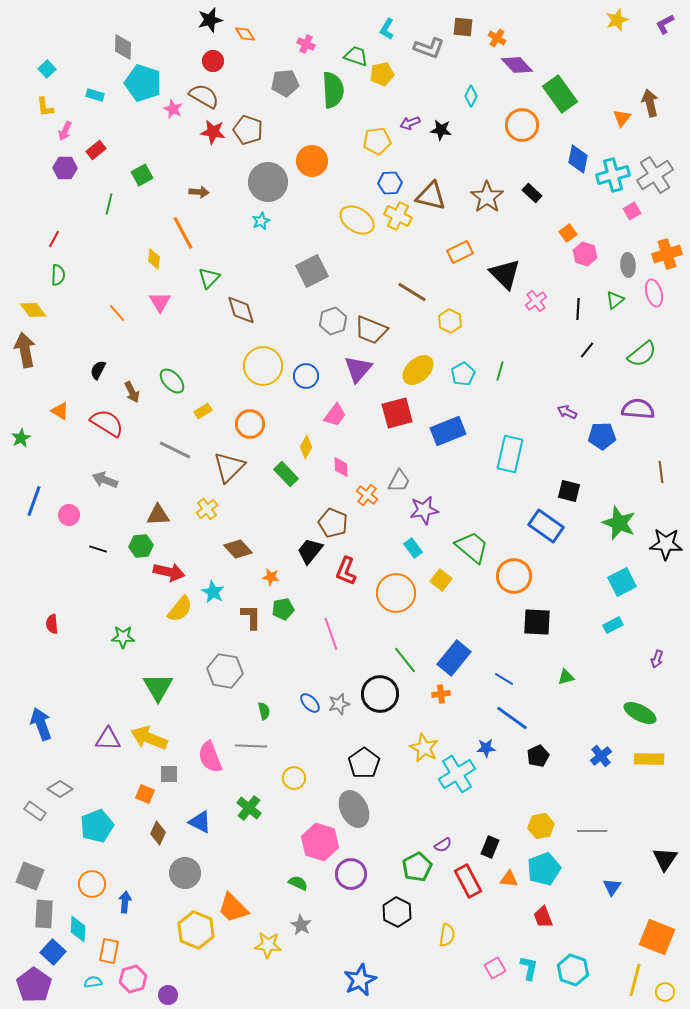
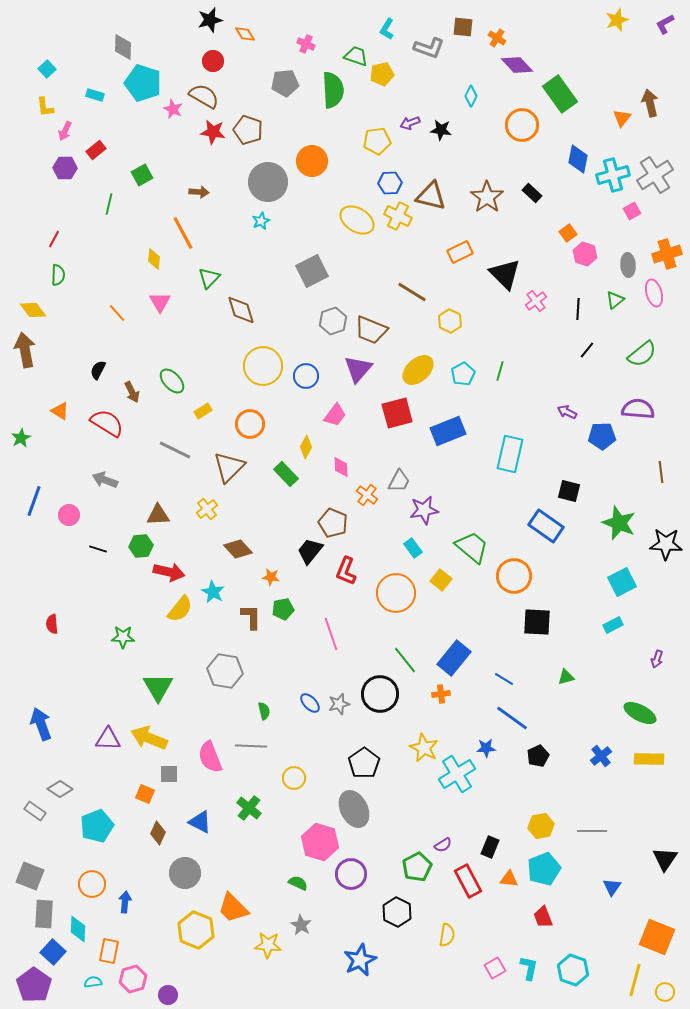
blue star at (360, 980): moved 20 px up
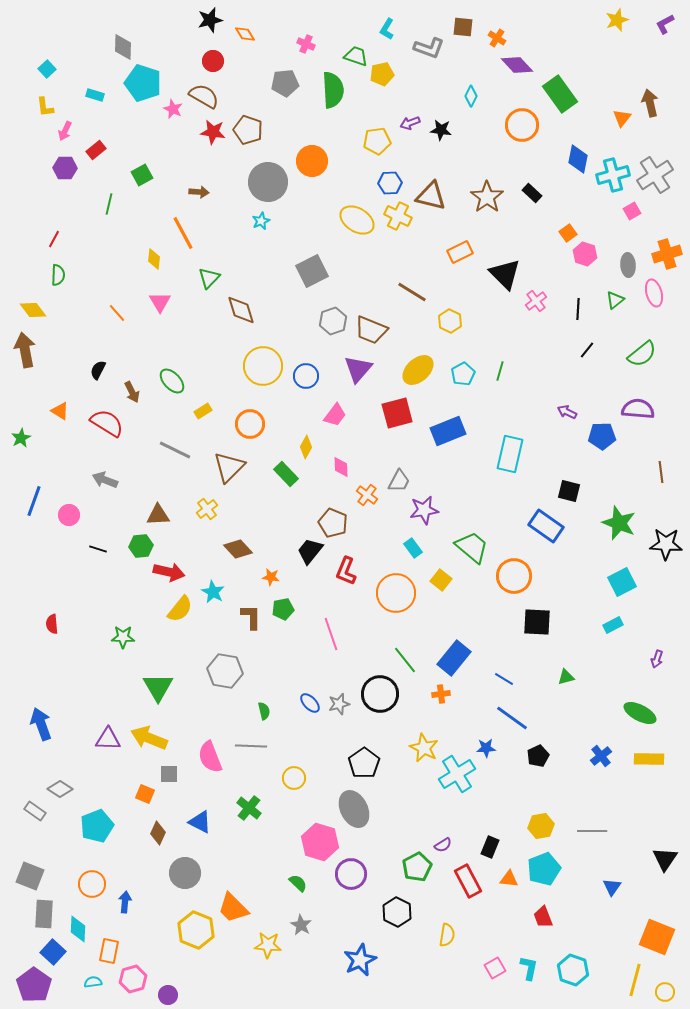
green semicircle at (298, 883): rotated 18 degrees clockwise
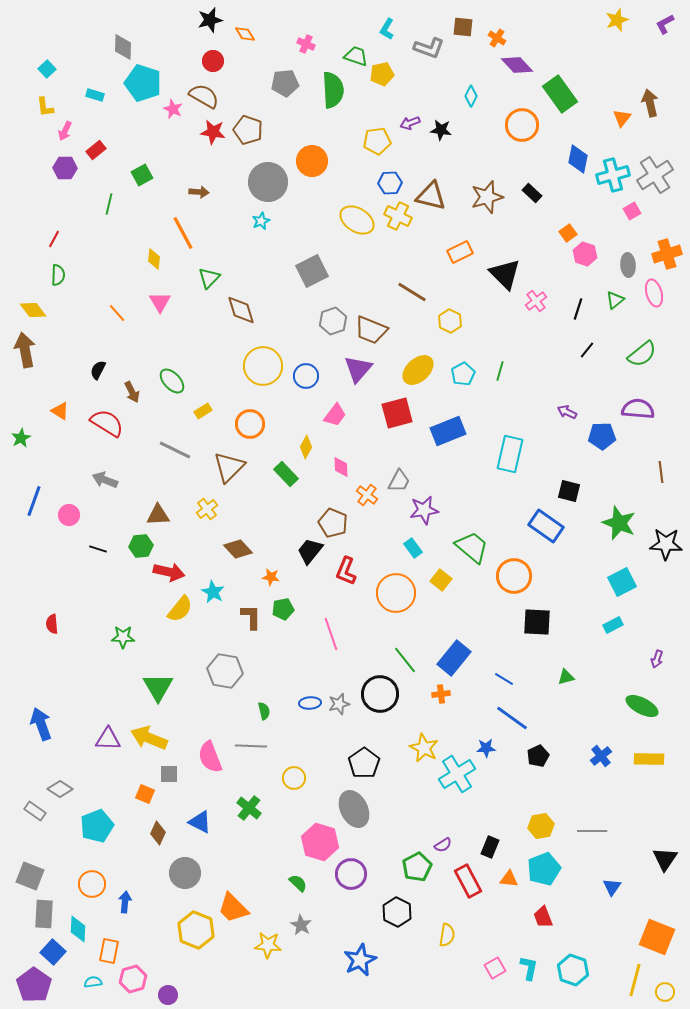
brown star at (487, 197): rotated 20 degrees clockwise
black line at (578, 309): rotated 15 degrees clockwise
blue ellipse at (310, 703): rotated 50 degrees counterclockwise
green ellipse at (640, 713): moved 2 px right, 7 px up
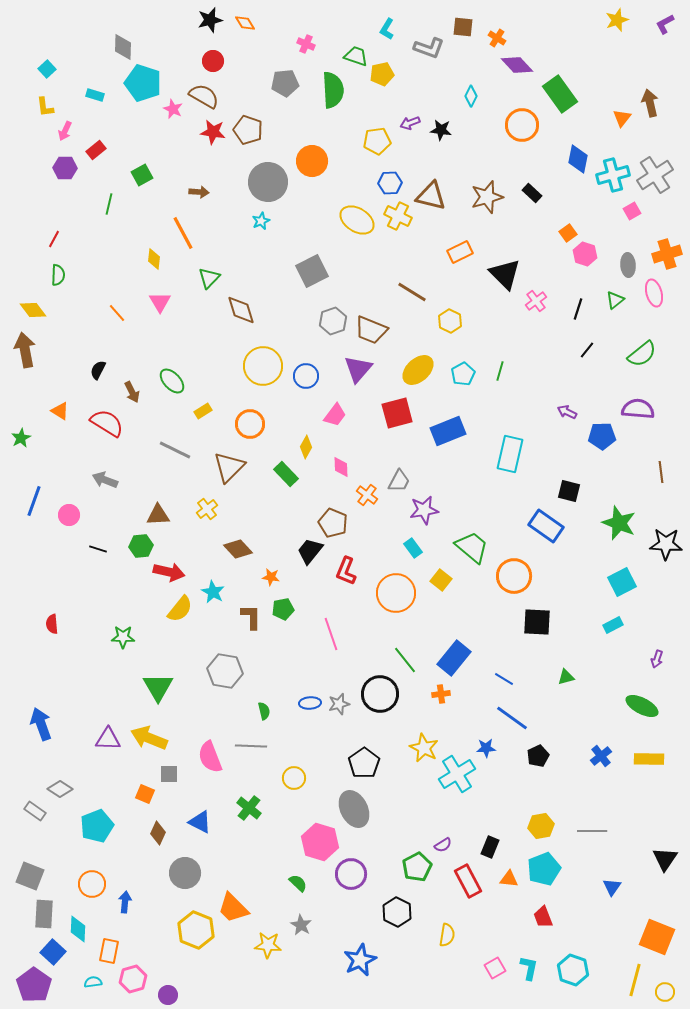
orange diamond at (245, 34): moved 11 px up
